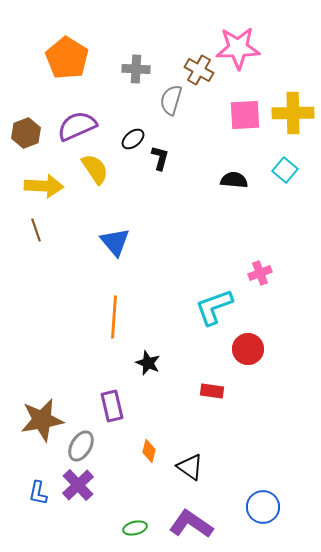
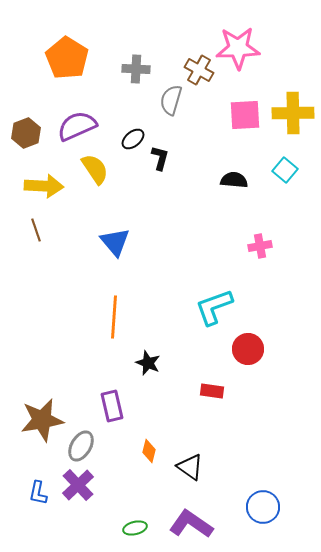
pink cross: moved 27 px up; rotated 10 degrees clockwise
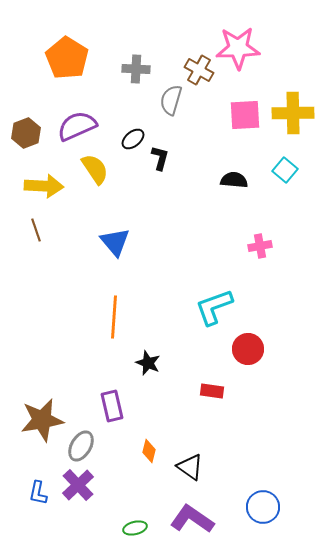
purple L-shape: moved 1 px right, 5 px up
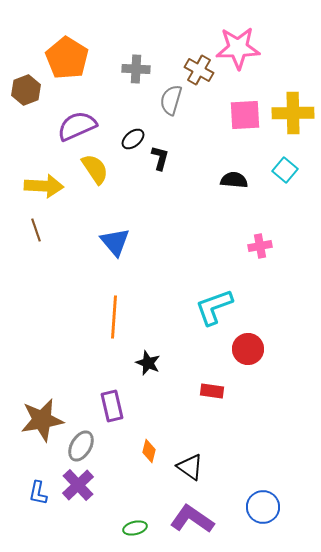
brown hexagon: moved 43 px up
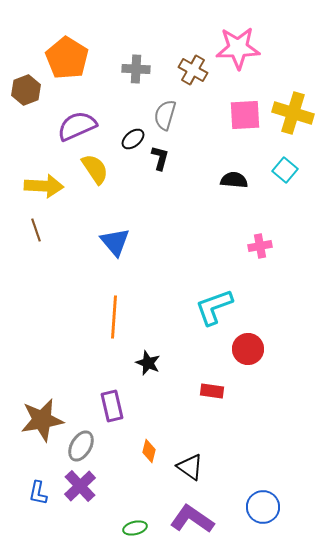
brown cross: moved 6 px left
gray semicircle: moved 6 px left, 15 px down
yellow cross: rotated 18 degrees clockwise
purple cross: moved 2 px right, 1 px down
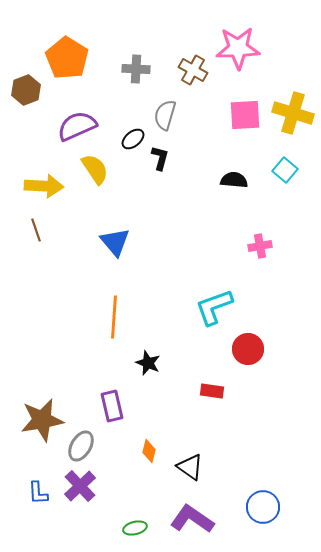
blue L-shape: rotated 15 degrees counterclockwise
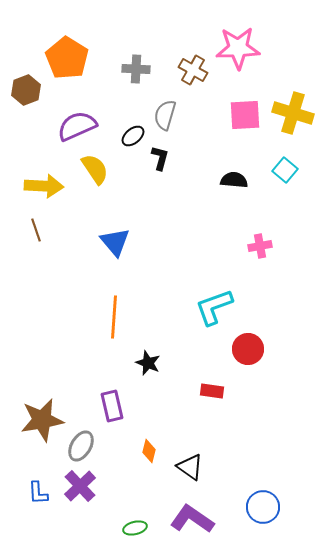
black ellipse: moved 3 px up
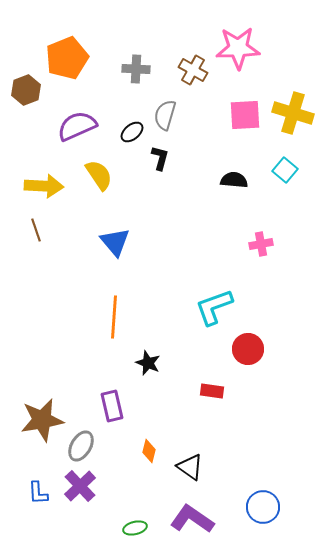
orange pentagon: rotated 18 degrees clockwise
black ellipse: moved 1 px left, 4 px up
yellow semicircle: moved 4 px right, 6 px down
pink cross: moved 1 px right, 2 px up
